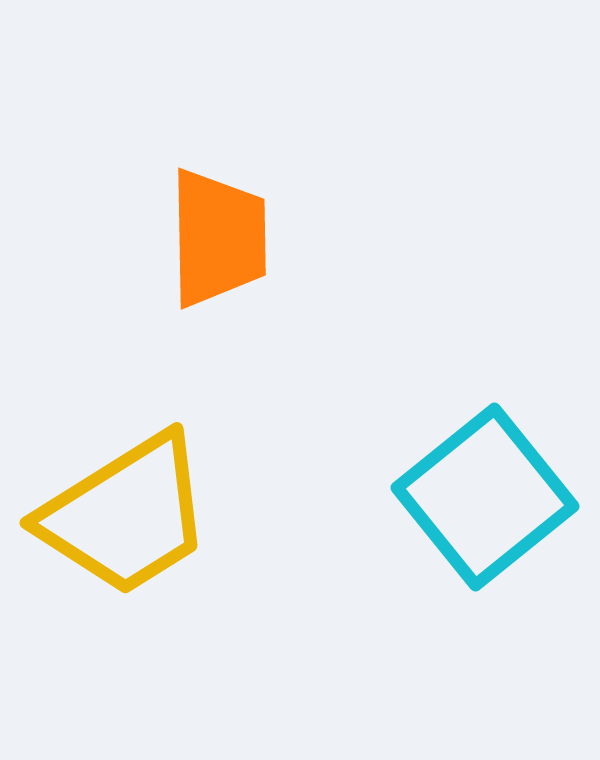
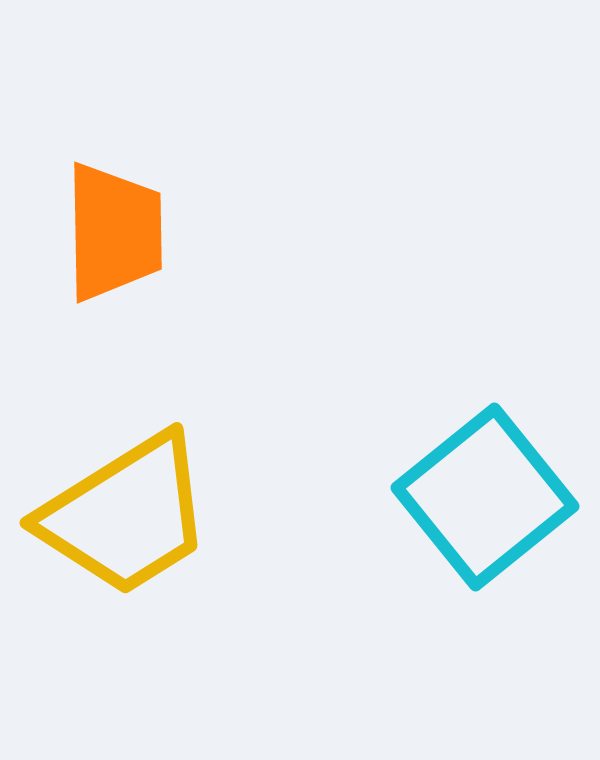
orange trapezoid: moved 104 px left, 6 px up
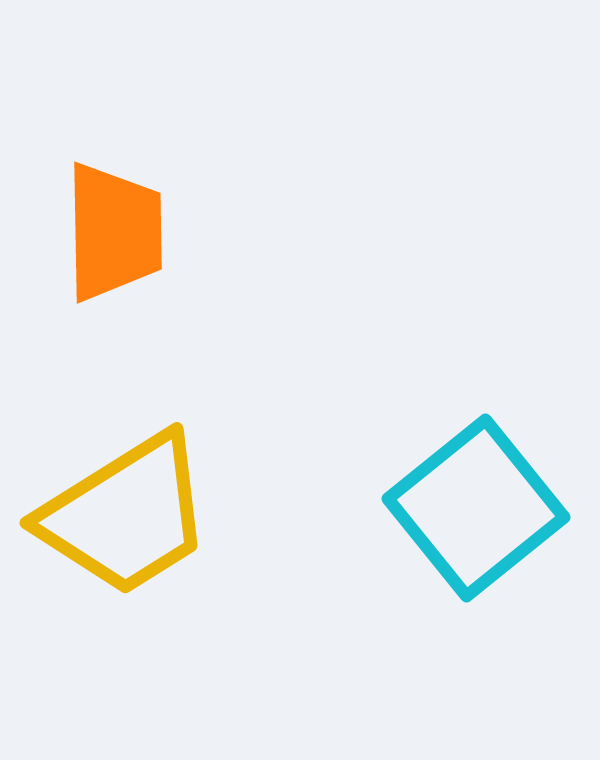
cyan square: moved 9 px left, 11 px down
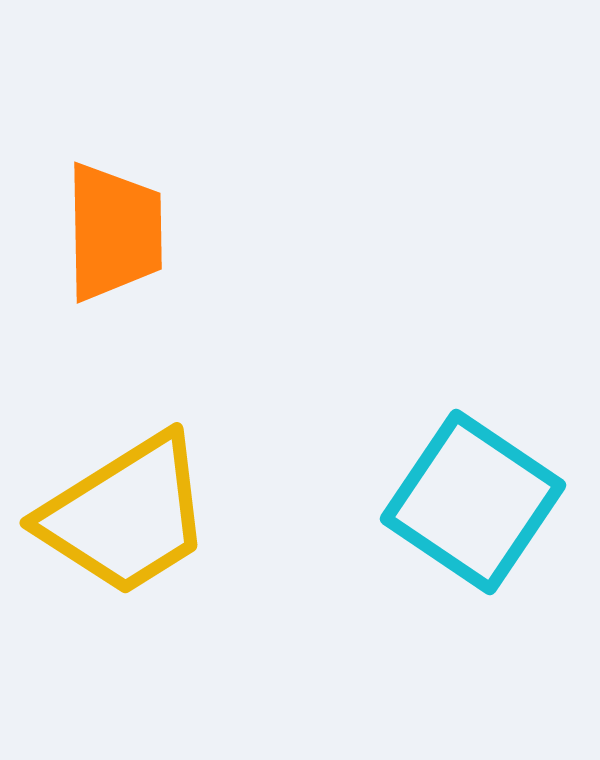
cyan square: moved 3 px left, 6 px up; rotated 17 degrees counterclockwise
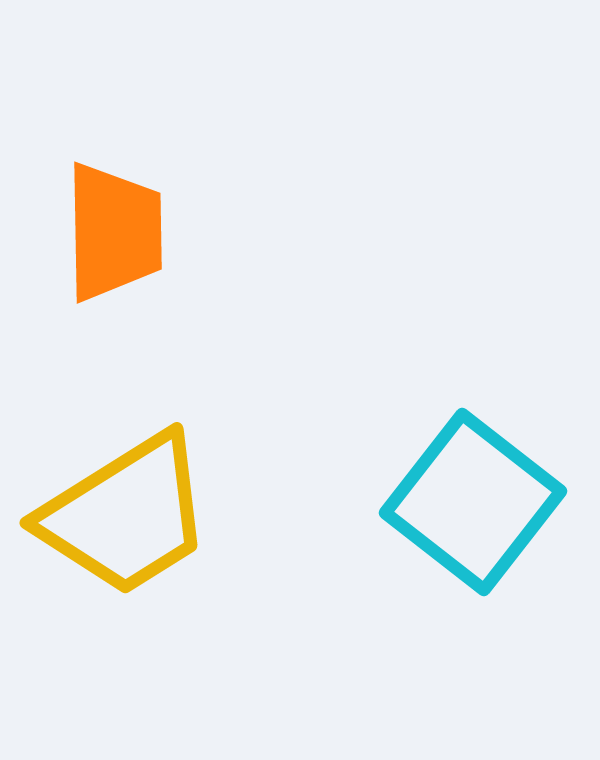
cyan square: rotated 4 degrees clockwise
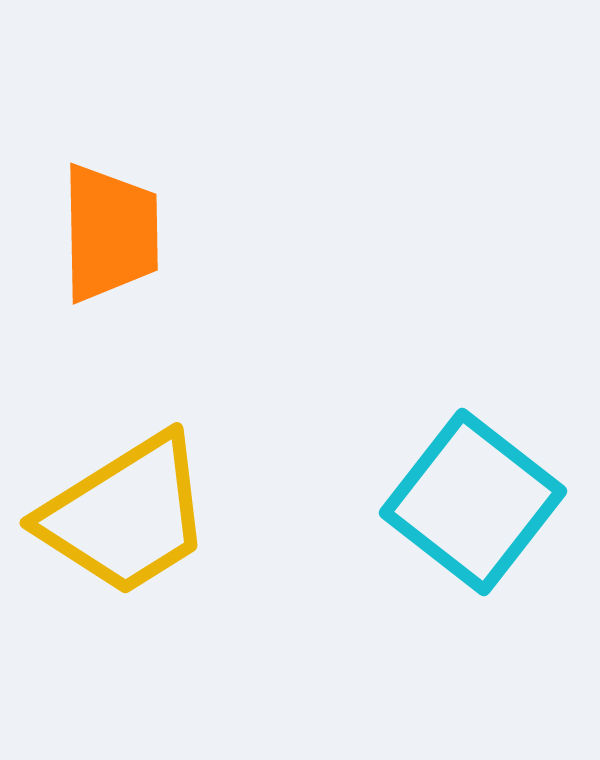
orange trapezoid: moved 4 px left, 1 px down
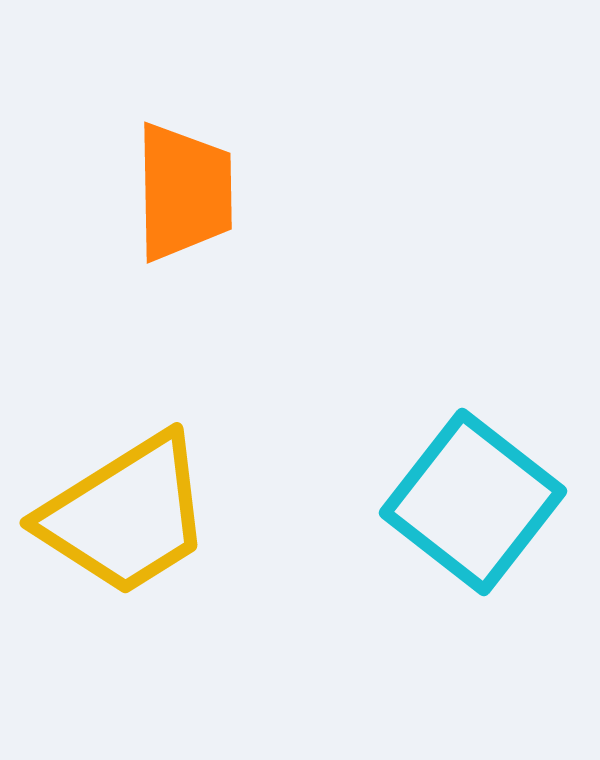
orange trapezoid: moved 74 px right, 41 px up
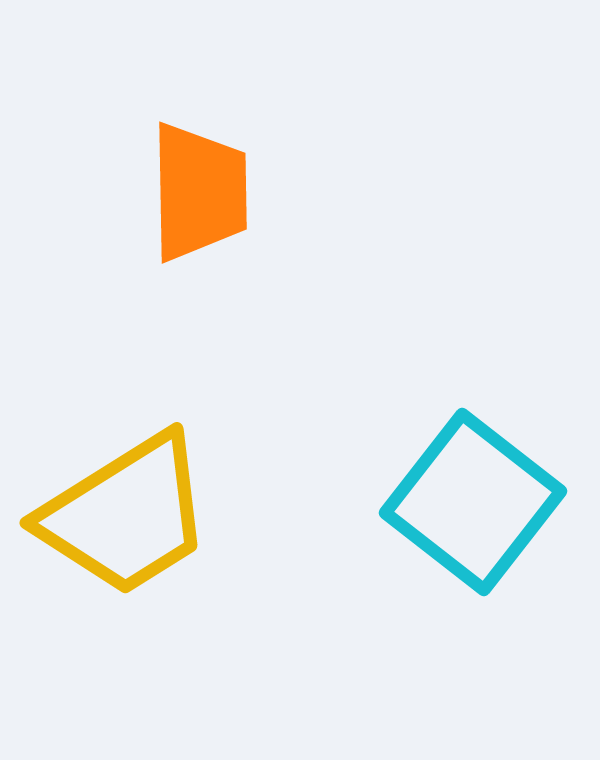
orange trapezoid: moved 15 px right
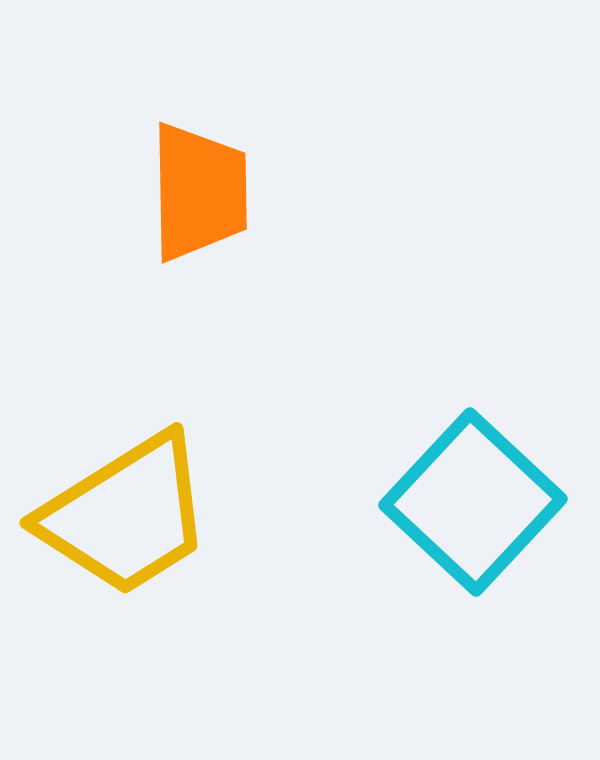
cyan square: rotated 5 degrees clockwise
